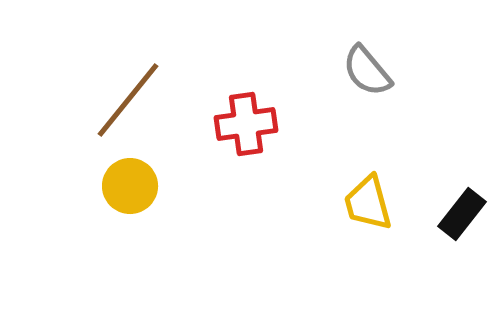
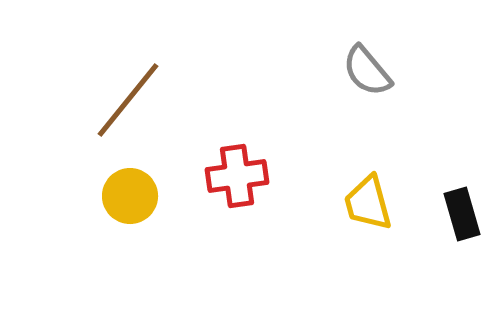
red cross: moved 9 px left, 52 px down
yellow circle: moved 10 px down
black rectangle: rotated 54 degrees counterclockwise
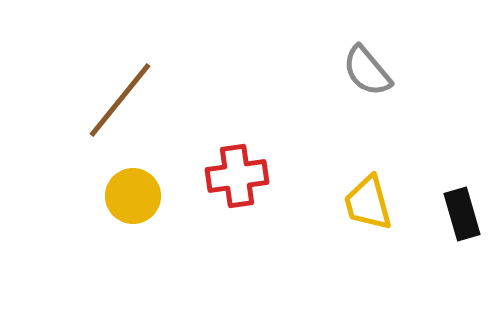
brown line: moved 8 px left
yellow circle: moved 3 px right
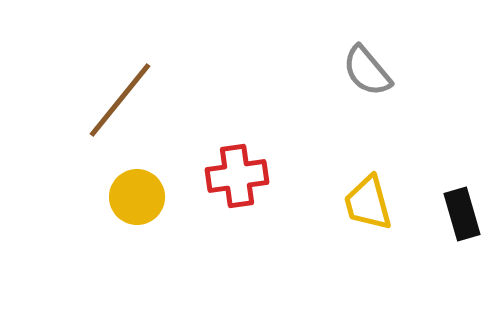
yellow circle: moved 4 px right, 1 px down
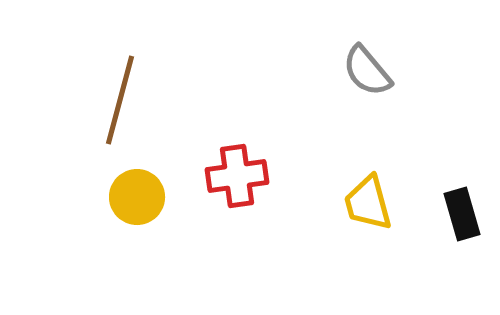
brown line: rotated 24 degrees counterclockwise
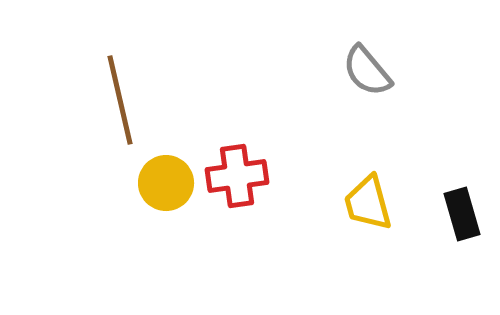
brown line: rotated 28 degrees counterclockwise
yellow circle: moved 29 px right, 14 px up
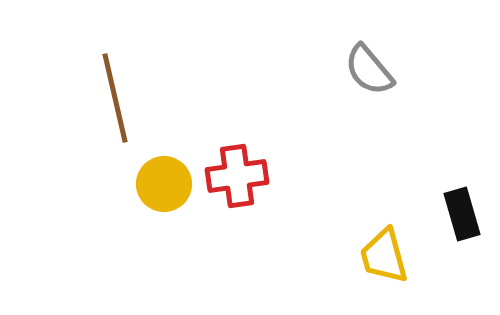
gray semicircle: moved 2 px right, 1 px up
brown line: moved 5 px left, 2 px up
yellow circle: moved 2 px left, 1 px down
yellow trapezoid: moved 16 px right, 53 px down
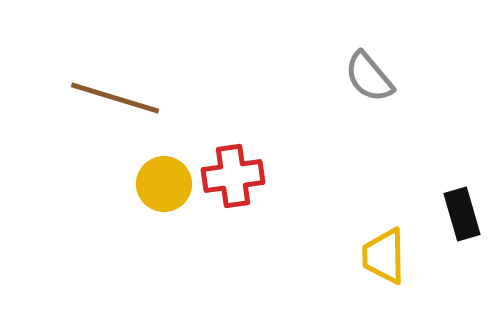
gray semicircle: moved 7 px down
brown line: rotated 60 degrees counterclockwise
red cross: moved 4 px left
yellow trapezoid: rotated 14 degrees clockwise
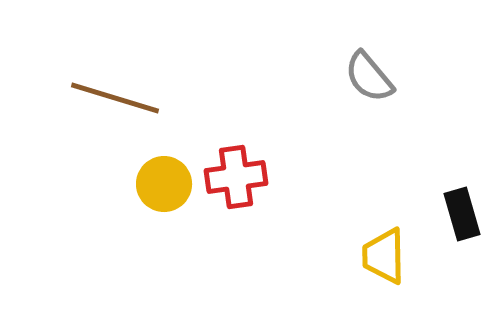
red cross: moved 3 px right, 1 px down
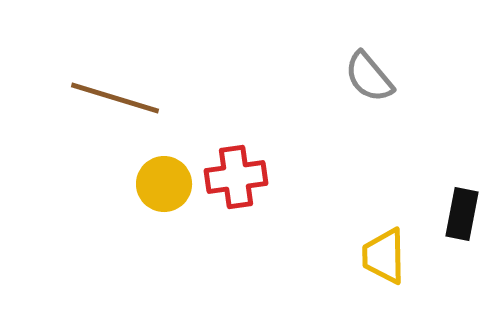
black rectangle: rotated 27 degrees clockwise
